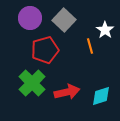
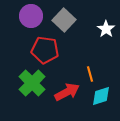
purple circle: moved 1 px right, 2 px up
white star: moved 1 px right, 1 px up
orange line: moved 28 px down
red pentagon: rotated 24 degrees clockwise
red arrow: rotated 15 degrees counterclockwise
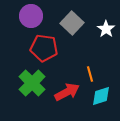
gray square: moved 8 px right, 3 px down
red pentagon: moved 1 px left, 2 px up
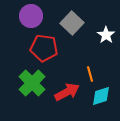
white star: moved 6 px down
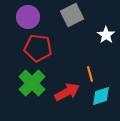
purple circle: moved 3 px left, 1 px down
gray square: moved 8 px up; rotated 20 degrees clockwise
red pentagon: moved 6 px left
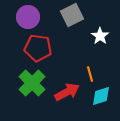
white star: moved 6 px left, 1 px down
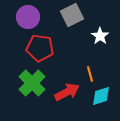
red pentagon: moved 2 px right
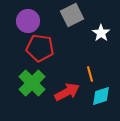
purple circle: moved 4 px down
white star: moved 1 px right, 3 px up
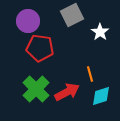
white star: moved 1 px left, 1 px up
green cross: moved 4 px right, 6 px down
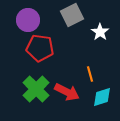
purple circle: moved 1 px up
red arrow: rotated 55 degrees clockwise
cyan diamond: moved 1 px right, 1 px down
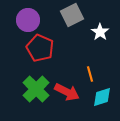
red pentagon: rotated 16 degrees clockwise
